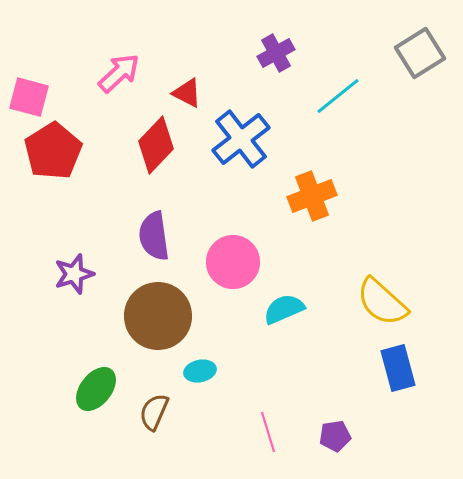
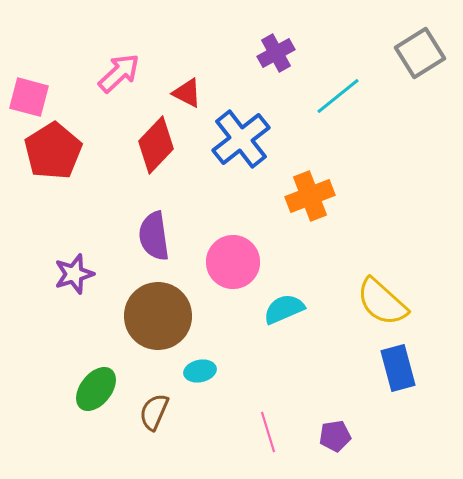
orange cross: moved 2 px left
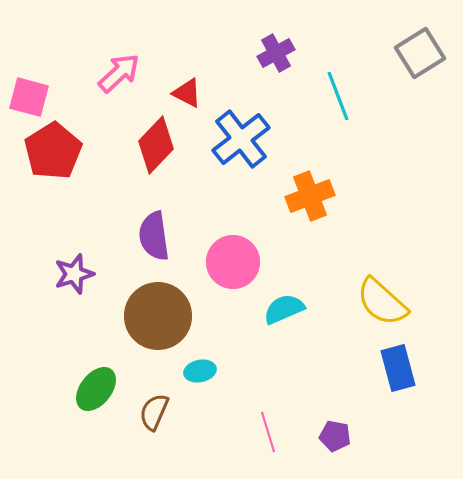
cyan line: rotated 72 degrees counterclockwise
purple pentagon: rotated 20 degrees clockwise
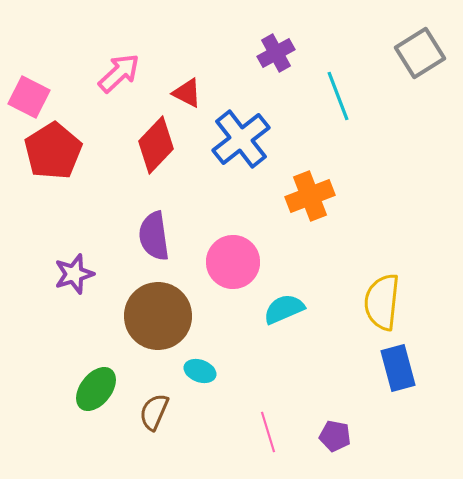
pink square: rotated 12 degrees clockwise
yellow semicircle: rotated 54 degrees clockwise
cyan ellipse: rotated 32 degrees clockwise
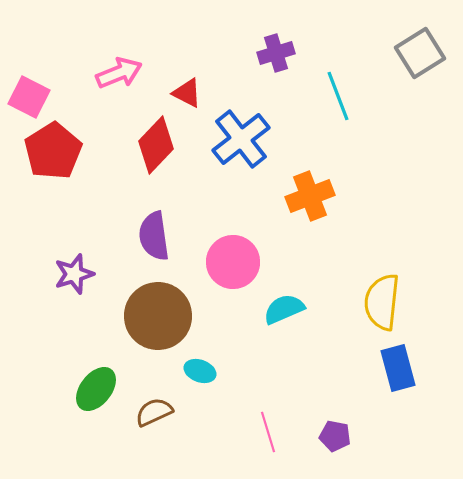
purple cross: rotated 12 degrees clockwise
pink arrow: rotated 21 degrees clockwise
brown semicircle: rotated 42 degrees clockwise
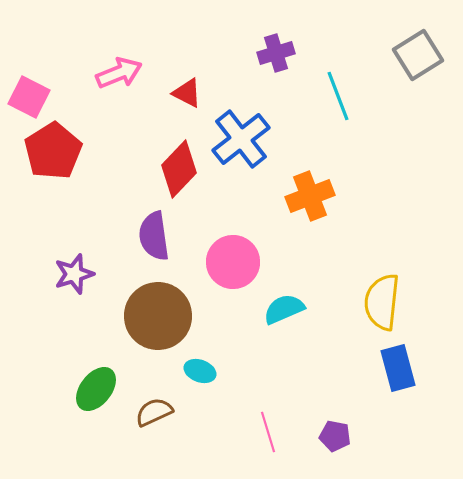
gray square: moved 2 px left, 2 px down
red diamond: moved 23 px right, 24 px down
